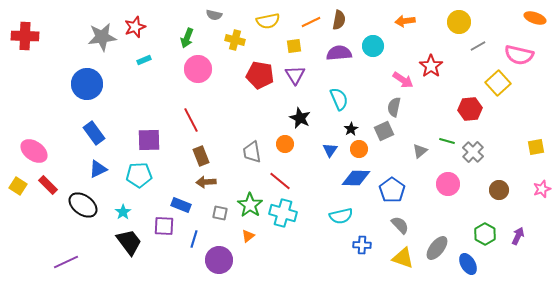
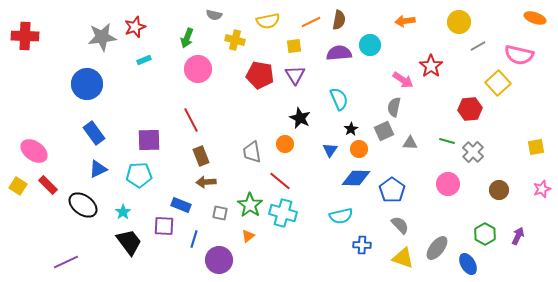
cyan circle at (373, 46): moved 3 px left, 1 px up
gray triangle at (420, 151): moved 10 px left, 8 px up; rotated 42 degrees clockwise
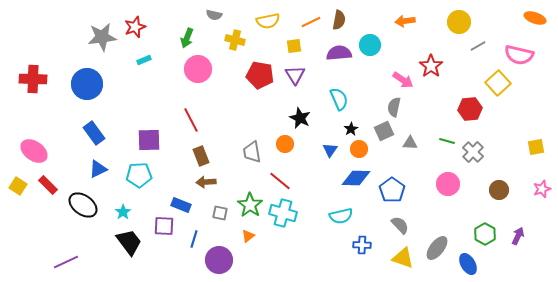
red cross at (25, 36): moved 8 px right, 43 px down
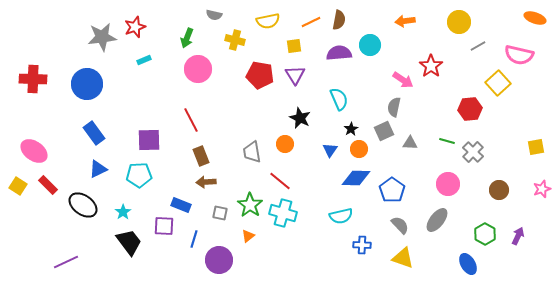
gray ellipse at (437, 248): moved 28 px up
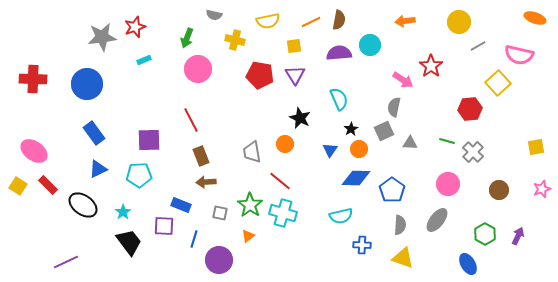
gray semicircle at (400, 225): rotated 48 degrees clockwise
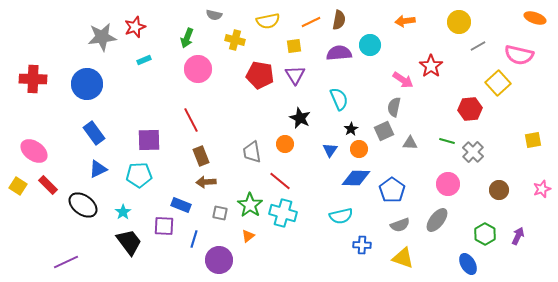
yellow square at (536, 147): moved 3 px left, 7 px up
gray semicircle at (400, 225): rotated 66 degrees clockwise
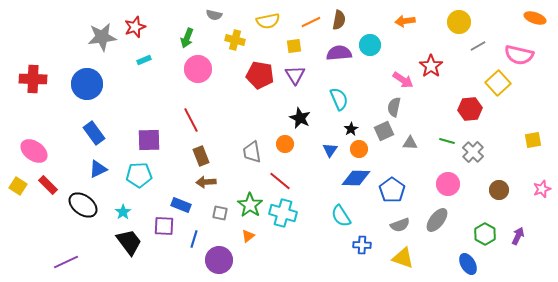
cyan semicircle at (341, 216): rotated 70 degrees clockwise
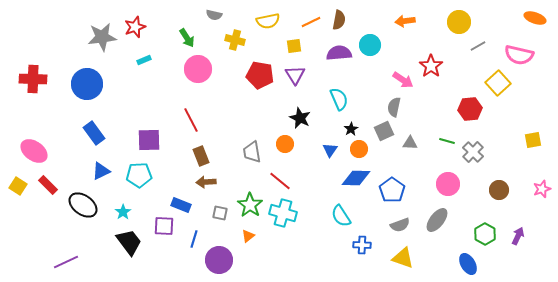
green arrow at (187, 38): rotated 54 degrees counterclockwise
blue triangle at (98, 169): moved 3 px right, 2 px down
